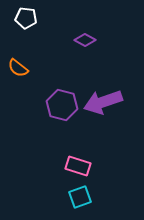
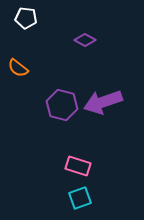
cyan square: moved 1 px down
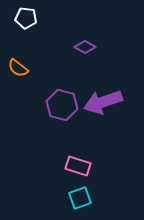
purple diamond: moved 7 px down
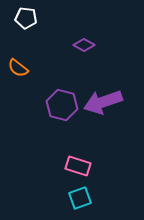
purple diamond: moved 1 px left, 2 px up
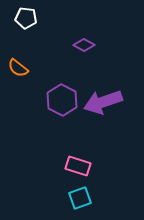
purple hexagon: moved 5 px up; rotated 12 degrees clockwise
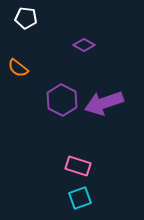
purple arrow: moved 1 px right, 1 px down
